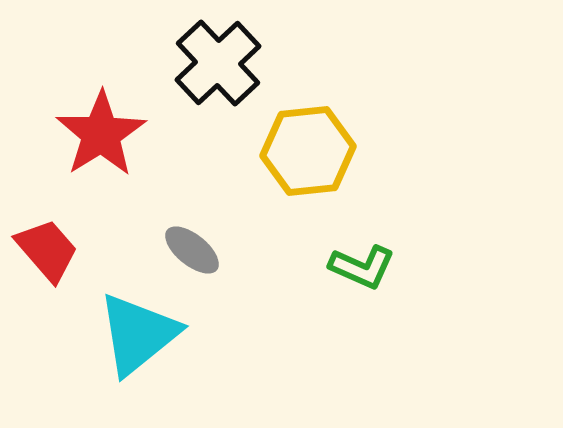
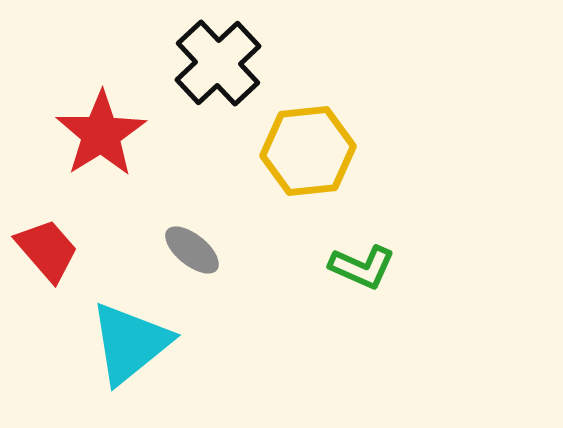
cyan triangle: moved 8 px left, 9 px down
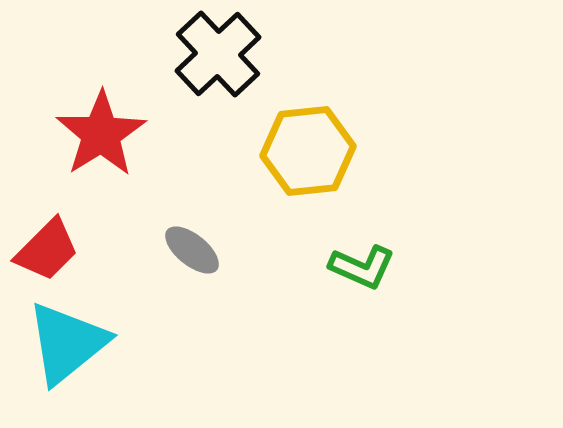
black cross: moved 9 px up
red trapezoid: rotated 86 degrees clockwise
cyan triangle: moved 63 px left
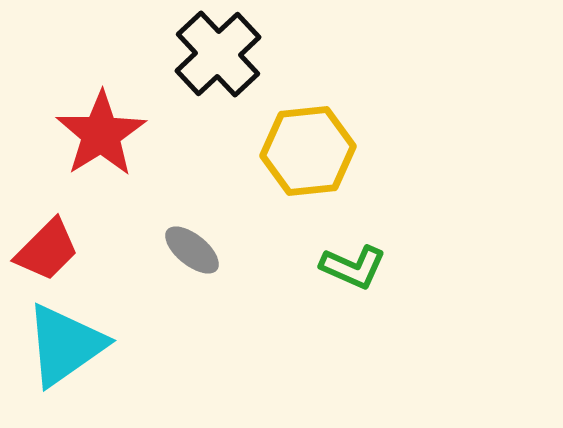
green L-shape: moved 9 px left
cyan triangle: moved 2 px left, 2 px down; rotated 4 degrees clockwise
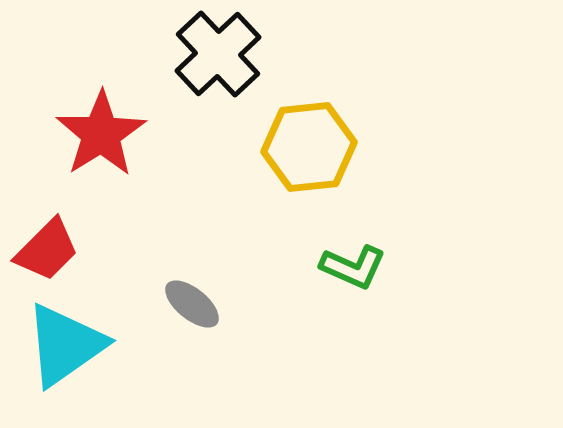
yellow hexagon: moved 1 px right, 4 px up
gray ellipse: moved 54 px down
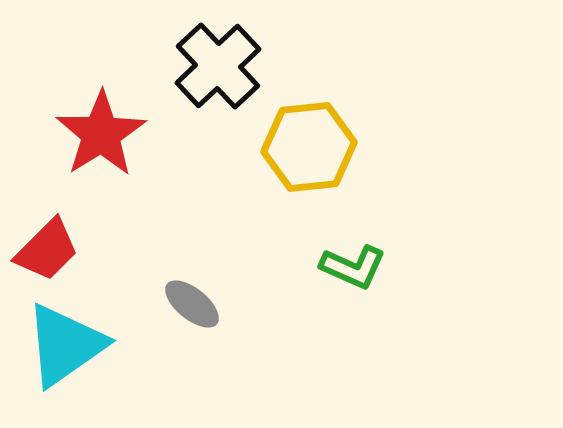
black cross: moved 12 px down
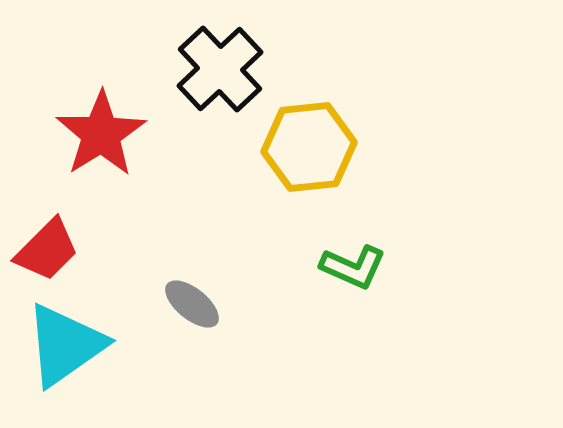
black cross: moved 2 px right, 3 px down
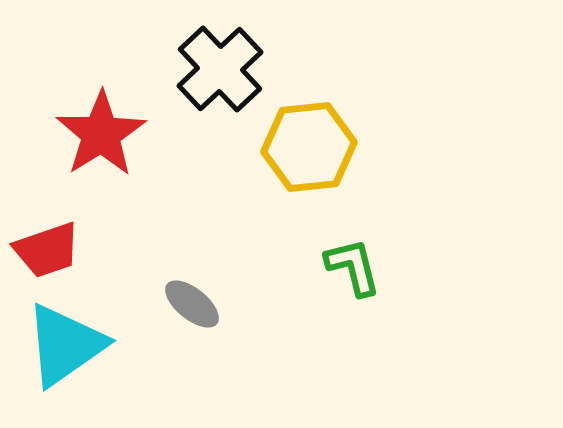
red trapezoid: rotated 26 degrees clockwise
green L-shape: rotated 128 degrees counterclockwise
